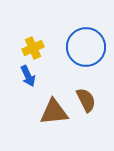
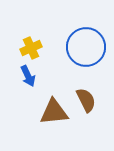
yellow cross: moved 2 px left
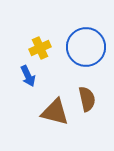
yellow cross: moved 9 px right
brown semicircle: moved 1 px right, 1 px up; rotated 15 degrees clockwise
brown triangle: moved 1 px right; rotated 20 degrees clockwise
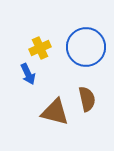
blue arrow: moved 2 px up
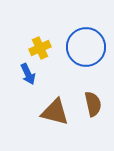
brown semicircle: moved 6 px right, 5 px down
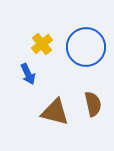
yellow cross: moved 2 px right, 4 px up; rotated 15 degrees counterclockwise
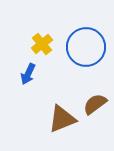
blue arrow: rotated 50 degrees clockwise
brown semicircle: moved 2 px right; rotated 115 degrees counterclockwise
brown triangle: moved 7 px right, 7 px down; rotated 36 degrees counterclockwise
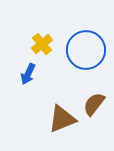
blue circle: moved 3 px down
brown semicircle: moved 1 px left; rotated 15 degrees counterclockwise
